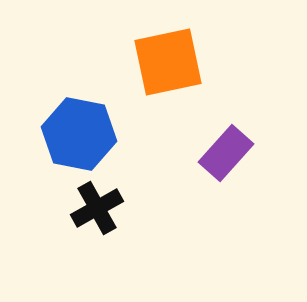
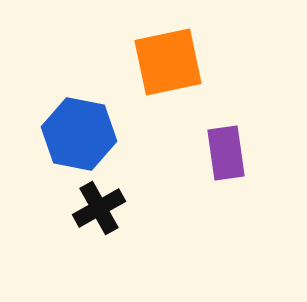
purple rectangle: rotated 50 degrees counterclockwise
black cross: moved 2 px right
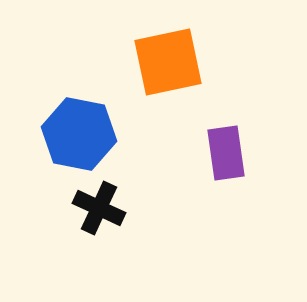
black cross: rotated 36 degrees counterclockwise
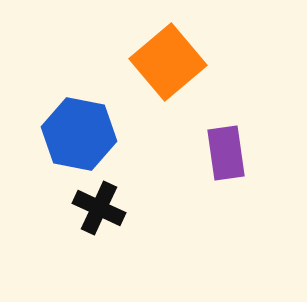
orange square: rotated 28 degrees counterclockwise
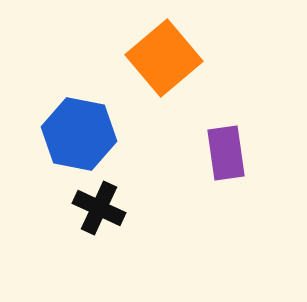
orange square: moved 4 px left, 4 px up
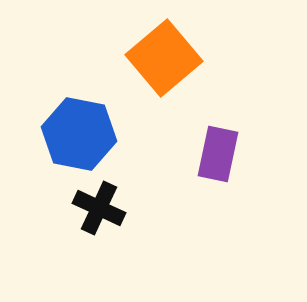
purple rectangle: moved 8 px left, 1 px down; rotated 20 degrees clockwise
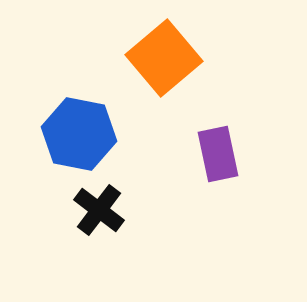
purple rectangle: rotated 24 degrees counterclockwise
black cross: moved 2 px down; rotated 12 degrees clockwise
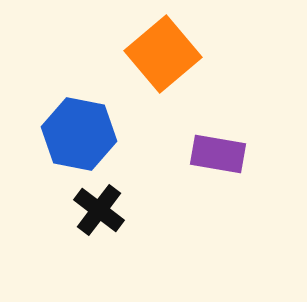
orange square: moved 1 px left, 4 px up
purple rectangle: rotated 68 degrees counterclockwise
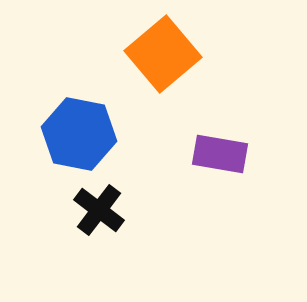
purple rectangle: moved 2 px right
